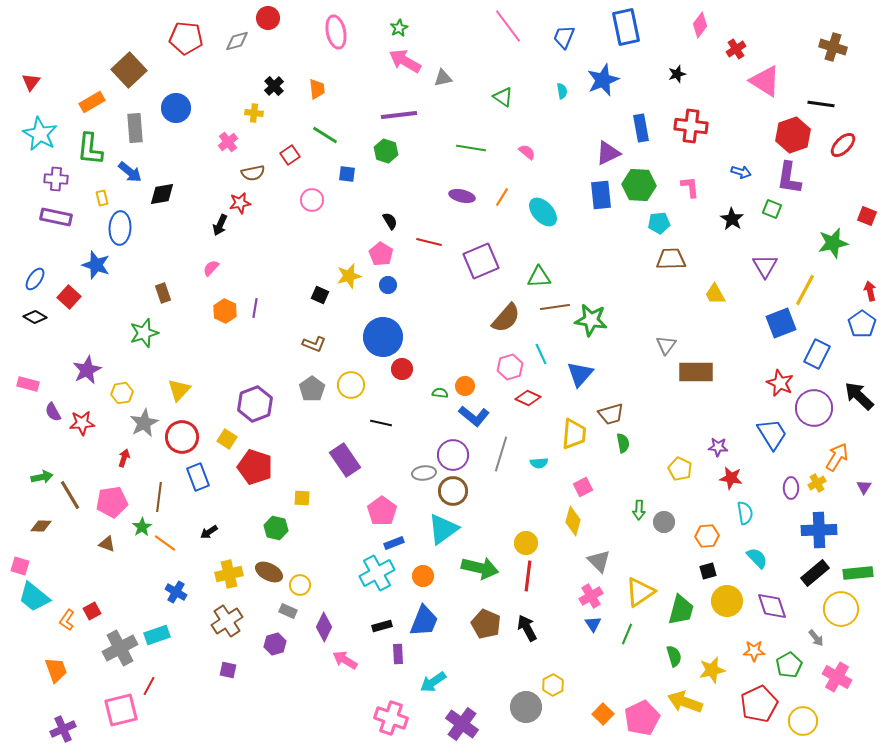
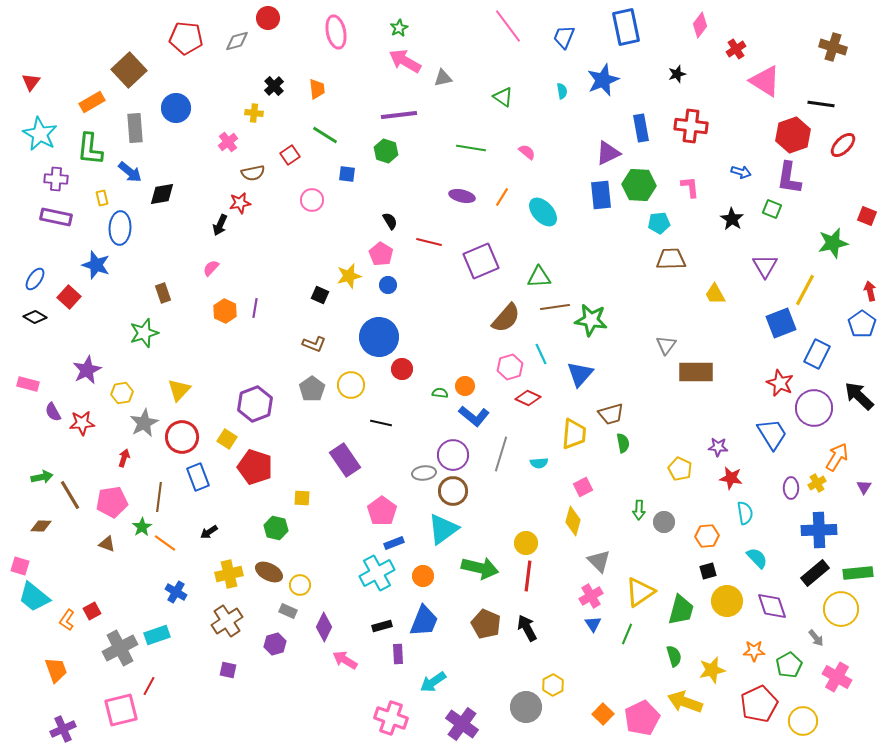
blue circle at (383, 337): moved 4 px left
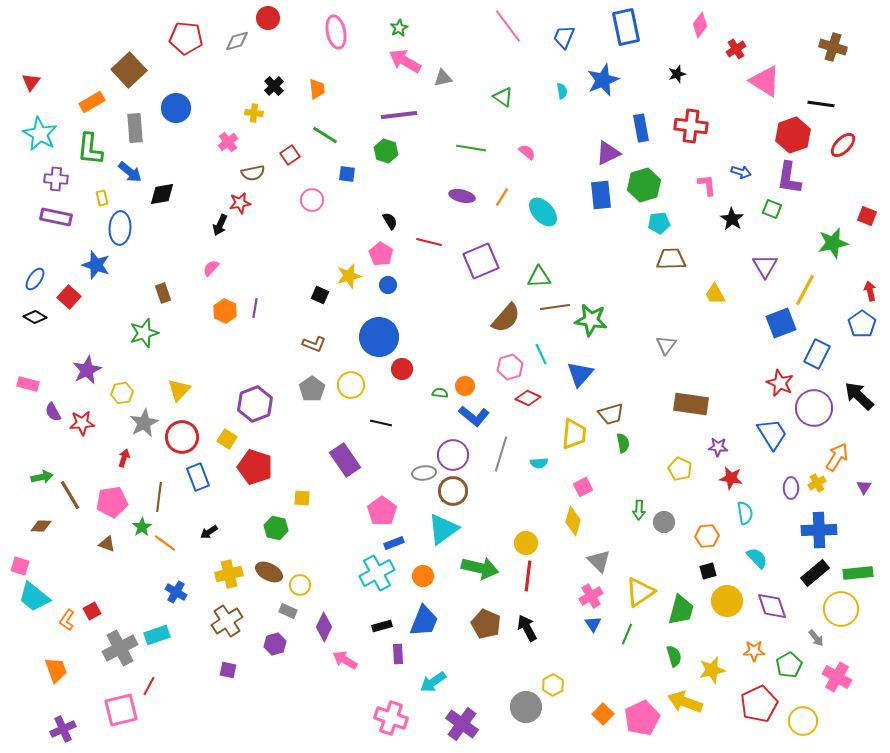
green hexagon at (639, 185): moved 5 px right; rotated 20 degrees counterclockwise
pink L-shape at (690, 187): moved 17 px right, 2 px up
brown rectangle at (696, 372): moved 5 px left, 32 px down; rotated 8 degrees clockwise
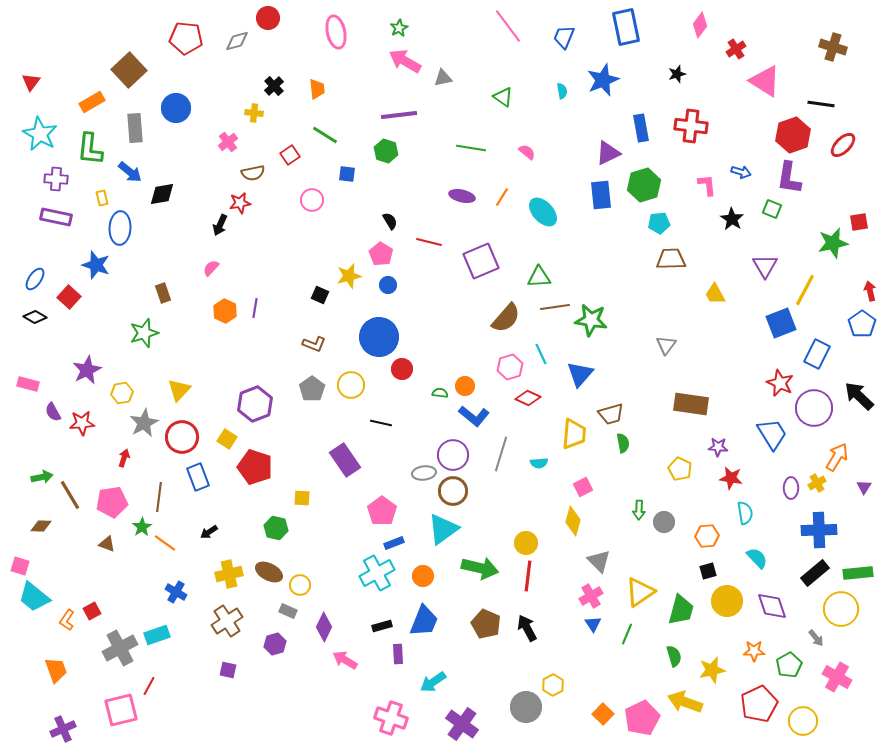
red square at (867, 216): moved 8 px left, 6 px down; rotated 30 degrees counterclockwise
